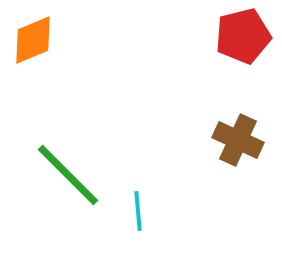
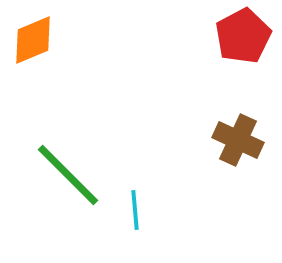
red pentagon: rotated 14 degrees counterclockwise
cyan line: moved 3 px left, 1 px up
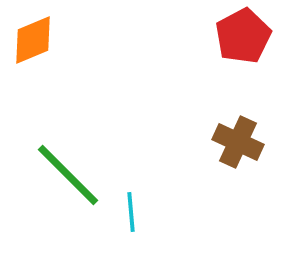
brown cross: moved 2 px down
cyan line: moved 4 px left, 2 px down
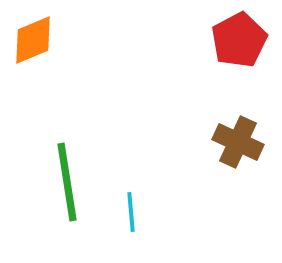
red pentagon: moved 4 px left, 4 px down
green line: moved 1 px left, 7 px down; rotated 36 degrees clockwise
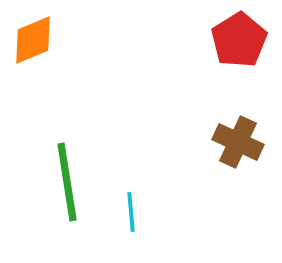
red pentagon: rotated 4 degrees counterclockwise
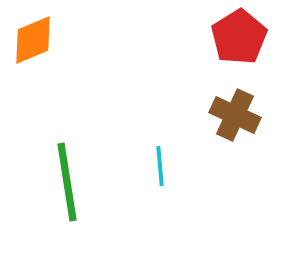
red pentagon: moved 3 px up
brown cross: moved 3 px left, 27 px up
cyan line: moved 29 px right, 46 px up
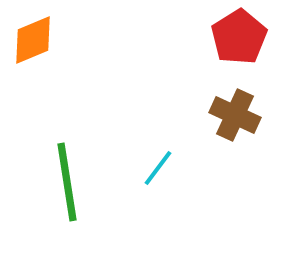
cyan line: moved 2 px left, 2 px down; rotated 42 degrees clockwise
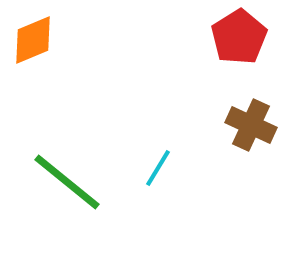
brown cross: moved 16 px right, 10 px down
cyan line: rotated 6 degrees counterclockwise
green line: rotated 42 degrees counterclockwise
